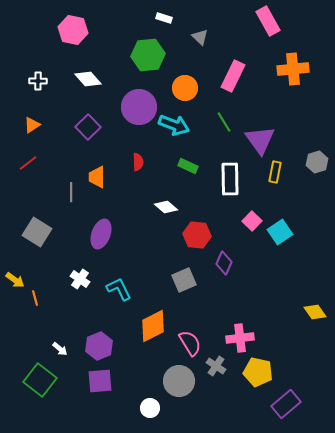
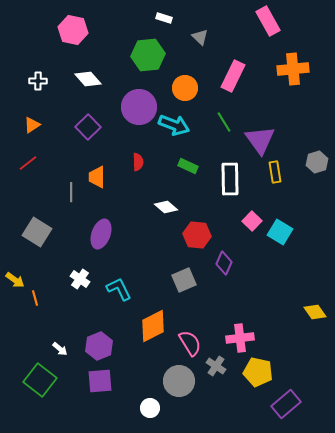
yellow rectangle at (275, 172): rotated 20 degrees counterclockwise
cyan square at (280, 232): rotated 25 degrees counterclockwise
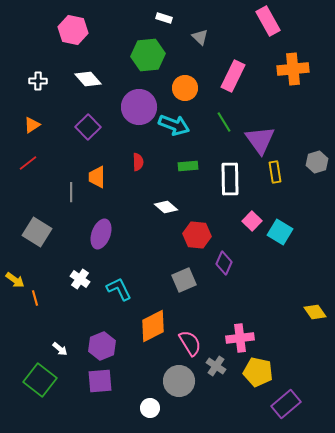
green rectangle at (188, 166): rotated 30 degrees counterclockwise
purple hexagon at (99, 346): moved 3 px right
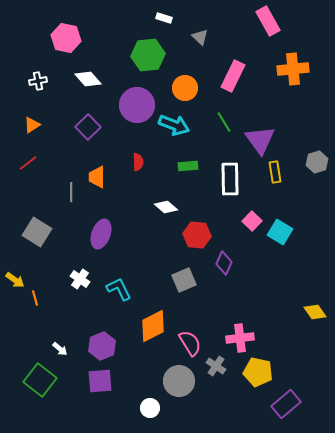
pink hexagon at (73, 30): moved 7 px left, 8 px down
white cross at (38, 81): rotated 12 degrees counterclockwise
purple circle at (139, 107): moved 2 px left, 2 px up
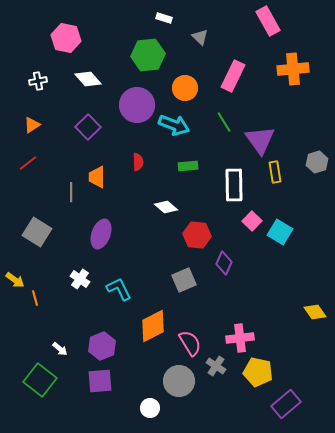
white rectangle at (230, 179): moved 4 px right, 6 px down
